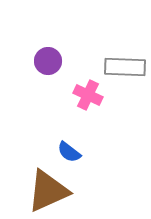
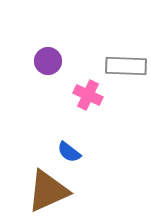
gray rectangle: moved 1 px right, 1 px up
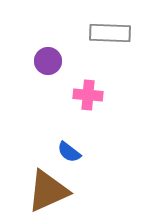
gray rectangle: moved 16 px left, 33 px up
pink cross: rotated 20 degrees counterclockwise
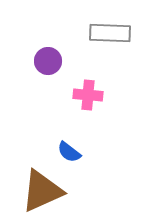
brown triangle: moved 6 px left
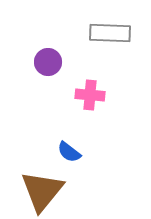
purple circle: moved 1 px down
pink cross: moved 2 px right
brown triangle: rotated 27 degrees counterclockwise
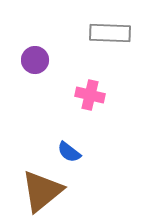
purple circle: moved 13 px left, 2 px up
pink cross: rotated 8 degrees clockwise
brown triangle: rotated 12 degrees clockwise
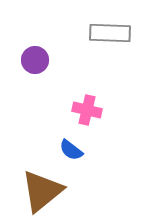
pink cross: moved 3 px left, 15 px down
blue semicircle: moved 2 px right, 2 px up
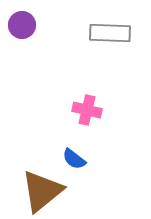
purple circle: moved 13 px left, 35 px up
blue semicircle: moved 3 px right, 9 px down
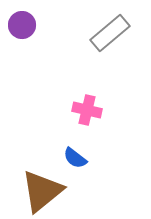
gray rectangle: rotated 42 degrees counterclockwise
blue semicircle: moved 1 px right, 1 px up
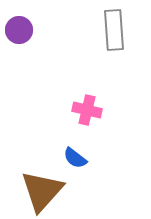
purple circle: moved 3 px left, 5 px down
gray rectangle: moved 4 px right, 3 px up; rotated 54 degrees counterclockwise
brown triangle: rotated 9 degrees counterclockwise
